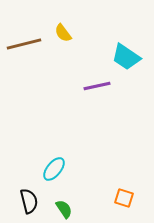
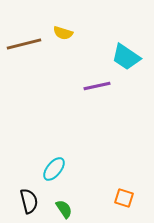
yellow semicircle: rotated 36 degrees counterclockwise
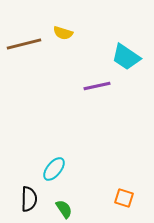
black semicircle: moved 2 px up; rotated 15 degrees clockwise
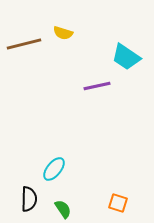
orange square: moved 6 px left, 5 px down
green semicircle: moved 1 px left
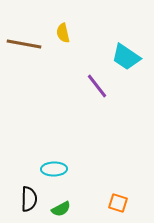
yellow semicircle: rotated 60 degrees clockwise
brown line: rotated 24 degrees clockwise
purple line: rotated 64 degrees clockwise
cyan ellipse: rotated 50 degrees clockwise
green semicircle: moved 2 px left; rotated 96 degrees clockwise
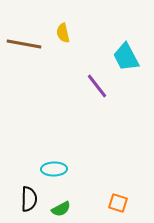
cyan trapezoid: rotated 28 degrees clockwise
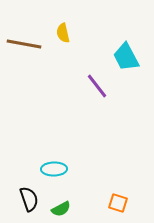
black semicircle: rotated 20 degrees counterclockwise
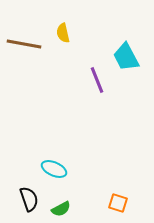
purple line: moved 6 px up; rotated 16 degrees clockwise
cyan ellipse: rotated 25 degrees clockwise
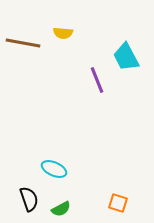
yellow semicircle: rotated 72 degrees counterclockwise
brown line: moved 1 px left, 1 px up
